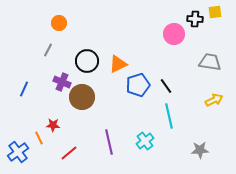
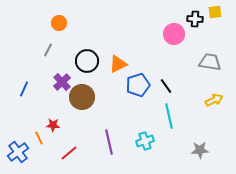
purple cross: rotated 24 degrees clockwise
cyan cross: rotated 18 degrees clockwise
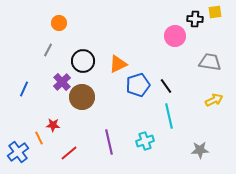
pink circle: moved 1 px right, 2 px down
black circle: moved 4 px left
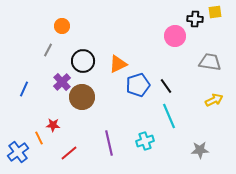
orange circle: moved 3 px right, 3 px down
cyan line: rotated 10 degrees counterclockwise
purple line: moved 1 px down
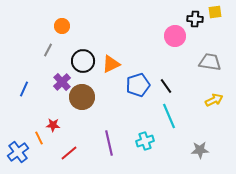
orange triangle: moved 7 px left
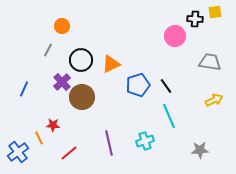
black circle: moved 2 px left, 1 px up
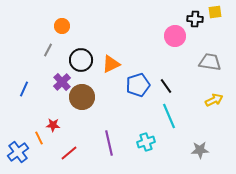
cyan cross: moved 1 px right, 1 px down
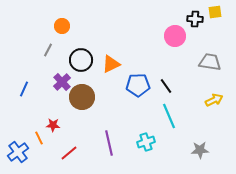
blue pentagon: rotated 15 degrees clockwise
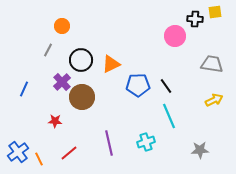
gray trapezoid: moved 2 px right, 2 px down
red star: moved 2 px right, 4 px up
orange line: moved 21 px down
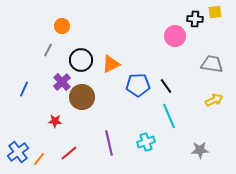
orange line: rotated 64 degrees clockwise
